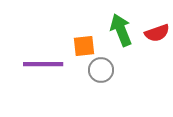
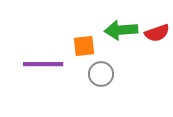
green arrow: rotated 72 degrees counterclockwise
gray circle: moved 4 px down
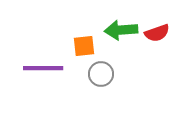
purple line: moved 4 px down
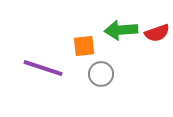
purple line: rotated 18 degrees clockwise
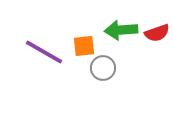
purple line: moved 1 px right, 16 px up; rotated 12 degrees clockwise
gray circle: moved 2 px right, 6 px up
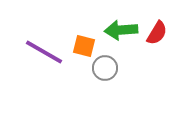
red semicircle: rotated 40 degrees counterclockwise
orange square: rotated 20 degrees clockwise
gray circle: moved 2 px right
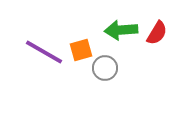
orange square: moved 3 px left, 4 px down; rotated 30 degrees counterclockwise
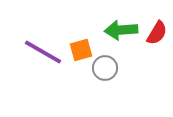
purple line: moved 1 px left
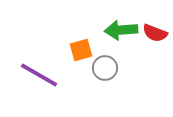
red semicircle: moved 2 px left; rotated 80 degrees clockwise
purple line: moved 4 px left, 23 px down
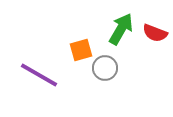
green arrow: moved 1 px up; rotated 124 degrees clockwise
